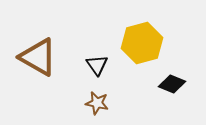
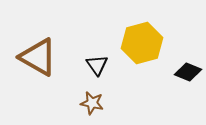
black diamond: moved 16 px right, 12 px up
brown star: moved 5 px left
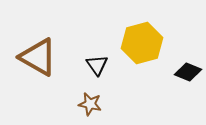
brown star: moved 2 px left, 1 px down
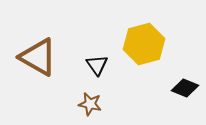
yellow hexagon: moved 2 px right, 1 px down
black diamond: moved 3 px left, 16 px down
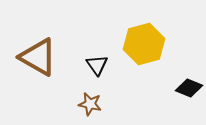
black diamond: moved 4 px right
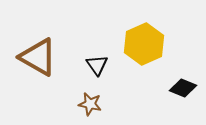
yellow hexagon: rotated 9 degrees counterclockwise
black diamond: moved 6 px left
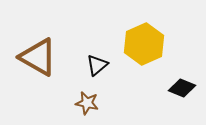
black triangle: rotated 25 degrees clockwise
black diamond: moved 1 px left
brown star: moved 3 px left, 1 px up
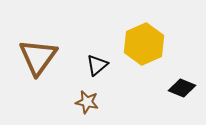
brown triangle: rotated 36 degrees clockwise
brown star: moved 1 px up
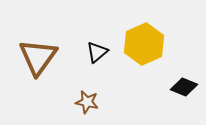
black triangle: moved 13 px up
black diamond: moved 2 px right, 1 px up
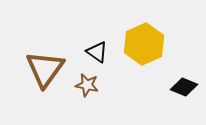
black triangle: rotated 45 degrees counterclockwise
brown triangle: moved 7 px right, 12 px down
brown star: moved 17 px up
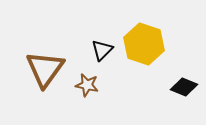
yellow hexagon: rotated 18 degrees counterclockwise
black triangle: moved 5 px right, 2 px up; rotated 40 degrees clockwise
